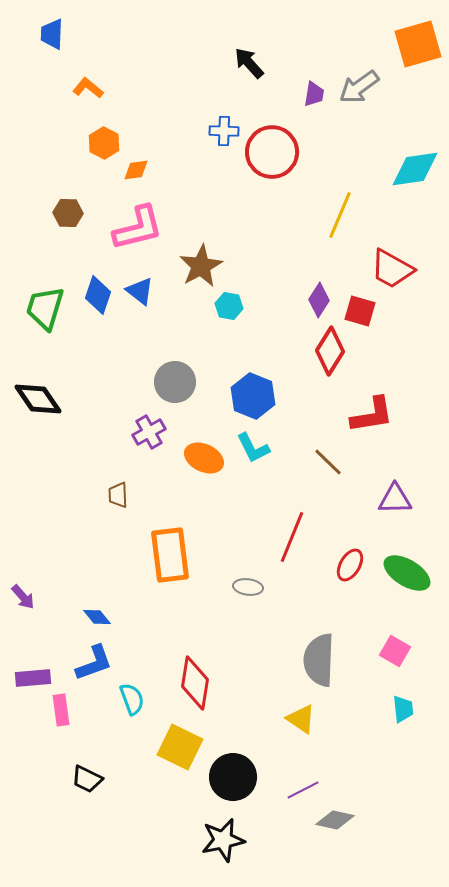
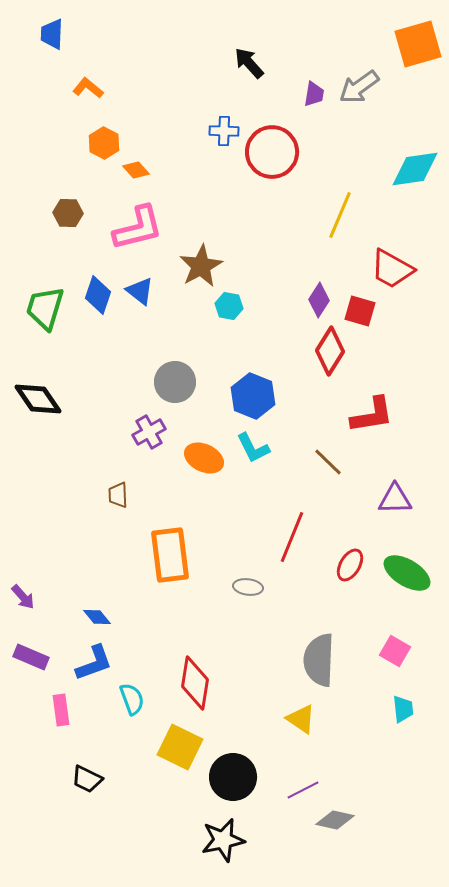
orange diamond at (136, 170): rotated 56 degrees clockwise
purple rectangle at (33, 678): moved 2 px left, 21 px up; rotated 28 degrees clockwise
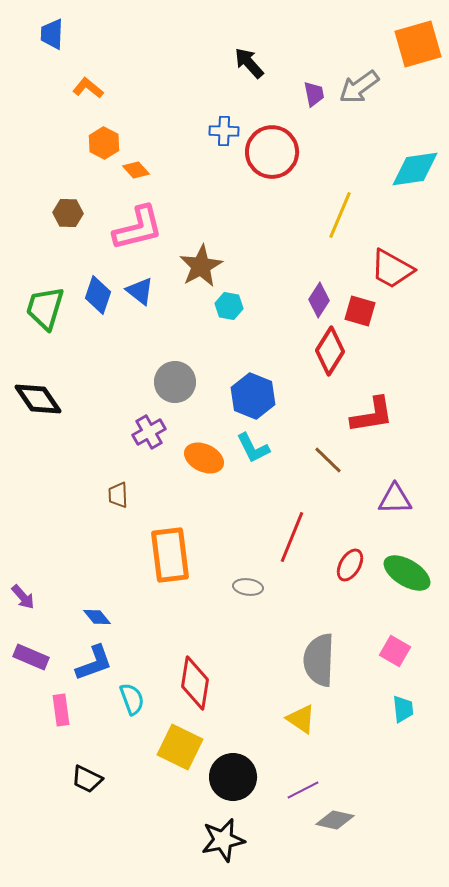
purple trapezoid at (314, 94): rotated 20 degrees counterclockwise
brown line at (328, 462): moved 2 px up
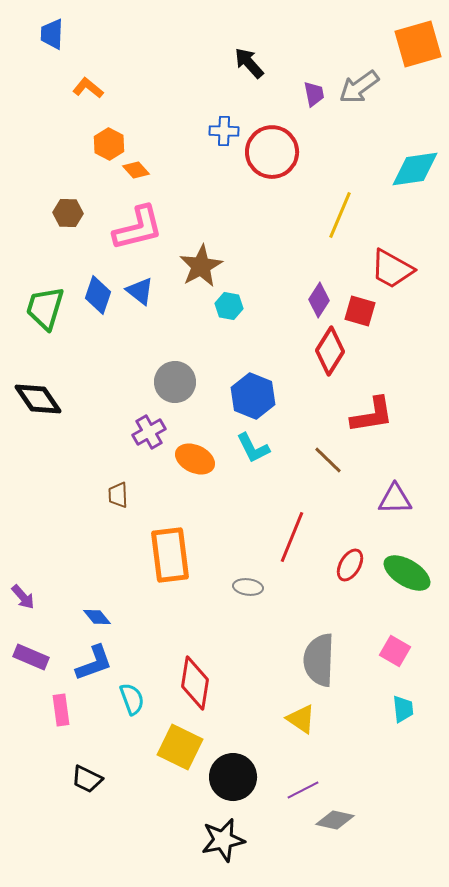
orange hexagon at (104, 143): moved 5 px right, 1 px down
orange ellipse at (204, 458): moved 9 px left, 1 px down
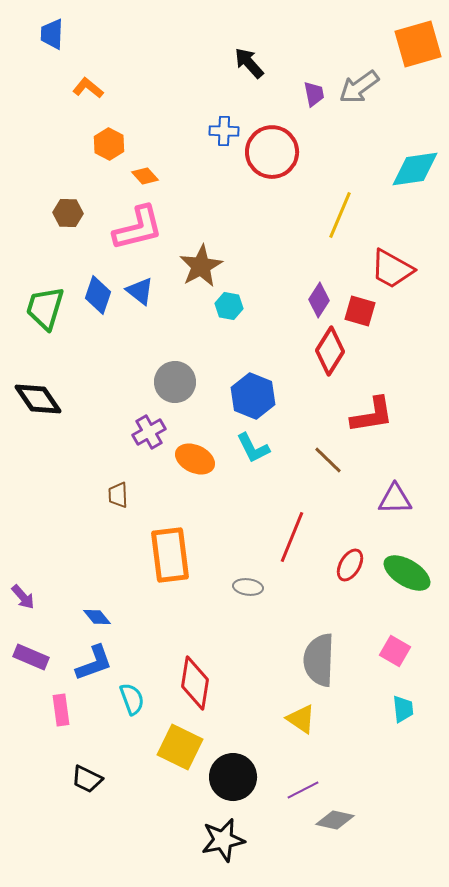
orange diamond at (136, 170): moved 9 px right, 6 px down
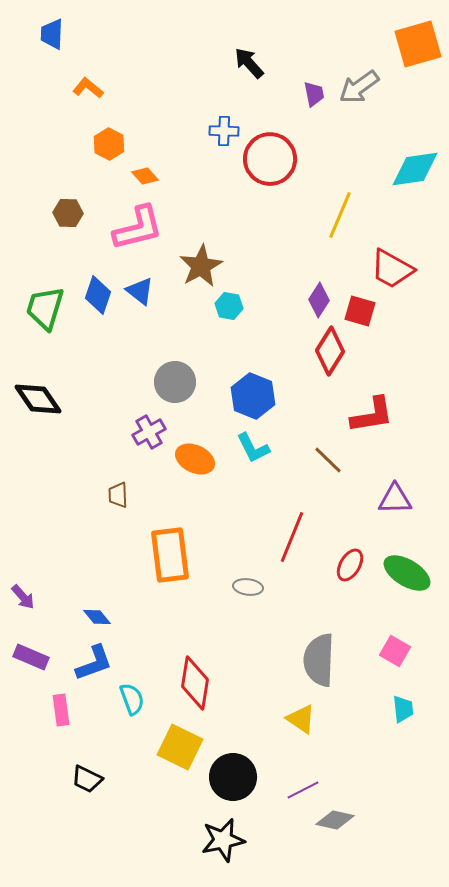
red circle at (272, 152): moved 2 px left, 7 px down
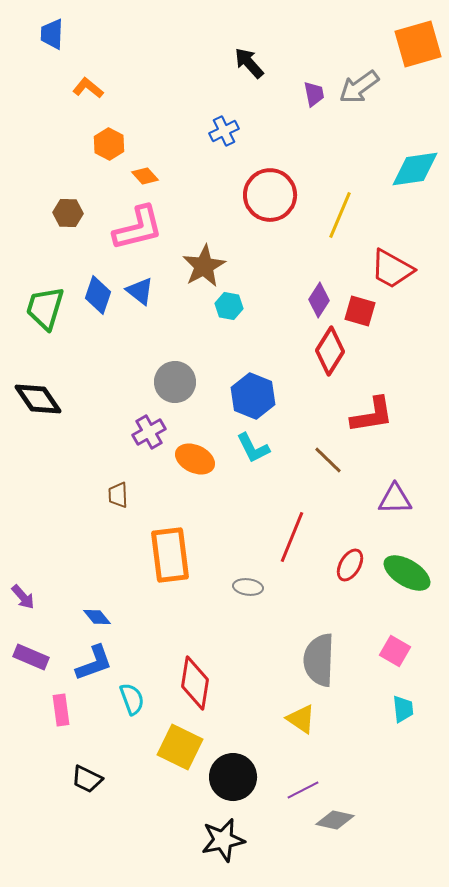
blue cross at (224, 131): rotated 28 degrees counterclockwise
red circle at (270, 159): moved 36 px down
brown star at (201, 266): moved 3 px right
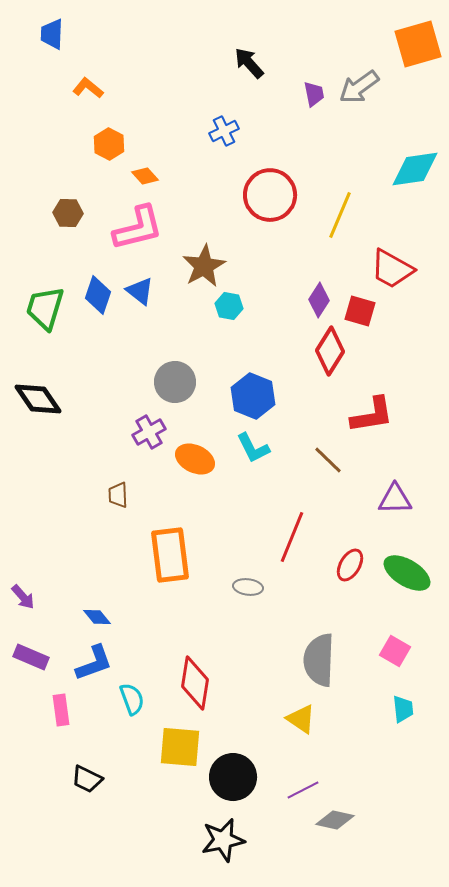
yellow square at (180, 747): rotated 21 degrees counterclockwise
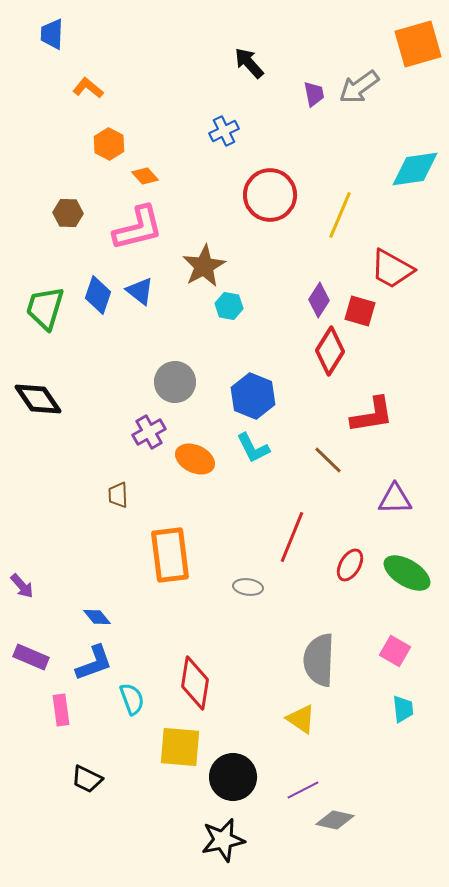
purple arrow at (23, 597): moved 1 px left, 11 px up
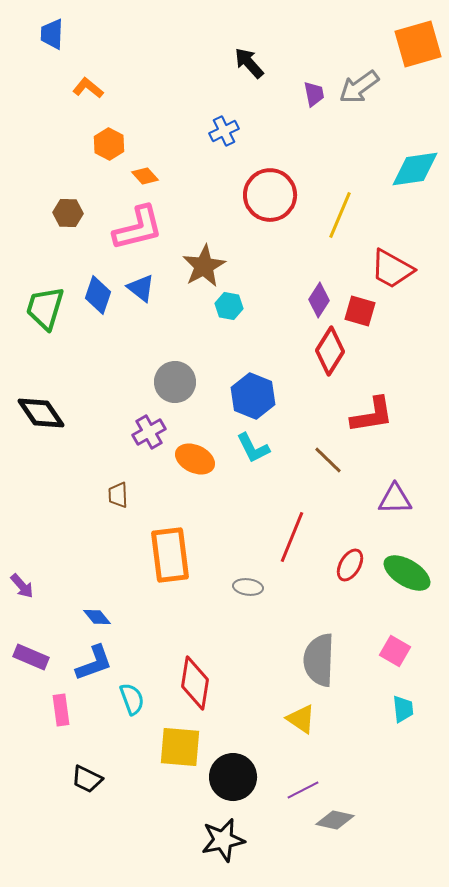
blue triangle at (140, 291): moved 1 px right, 3 px up
black diamond at (38, 399): moved 3 px right, 14 px down
